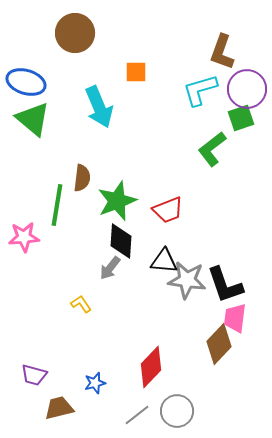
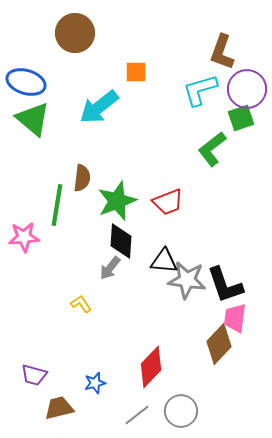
cyan arrow: rotated 75 degrees clockwise
red trapezoid: moved 8 px up
gray circle: moved 4 px right
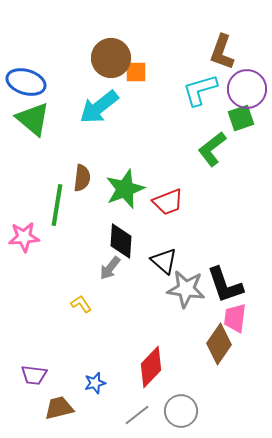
brown circle: moved 36 px right, 25 px down
green star: moved 8 px right, 12 px up
black triangle: rotated 36 degrees clockwise
gray star: moved 1 px left, 9 px down
brown diamond: rotated 9 degrees counterclockwise
purple trapezoid: rotated 8 degrees counterclockwise
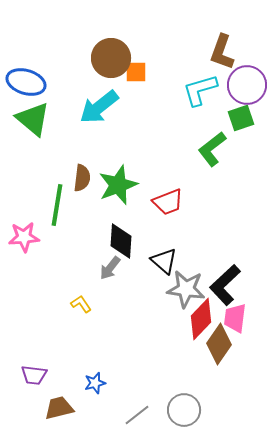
purple circle: moved 4 px up
green star: moved 7 px left, 4 px up
black L-shape: rotated 66 degrees clockwise
red diamond: moved 50 px right, 48 px up
gray circle: moved 3 px right, 1 px up
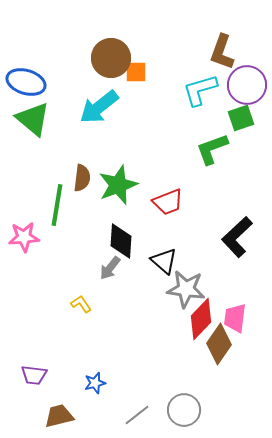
green L-shape: rotated 18 degrees clockwise
black L-shape: moved 12 px right, 48 px up
brown trapezoid: moved 8 px down
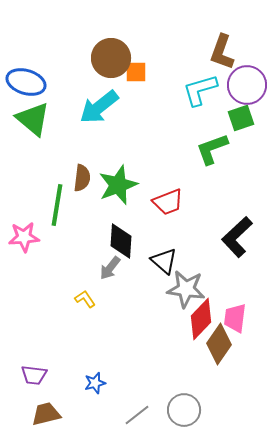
yellow L-shape: moved 4 px right, 5 px up
brown trapezoid: moved 13 px left, 2 px up
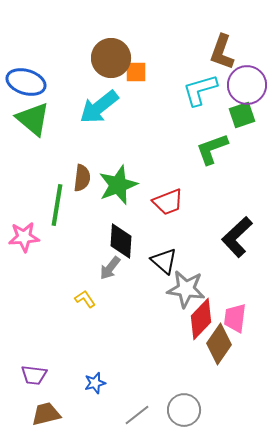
green square: moved 1 px right, 3 px up
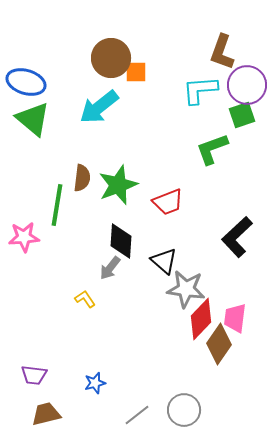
cyan L-shape: rotated 12 degrees clockwise
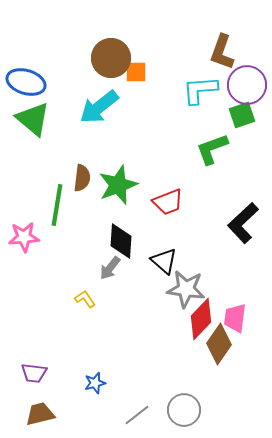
black L-shape: moved 6 px right, 14 px up
purple trapezoid: moved 2 px up
brown trapezoid: moved 6 px left
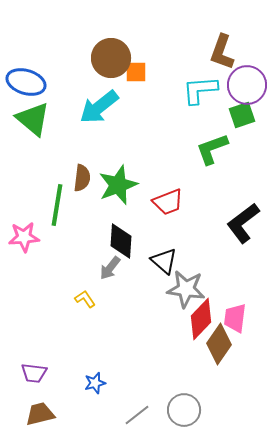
black L-shape: rotated 6 degrees clockwise
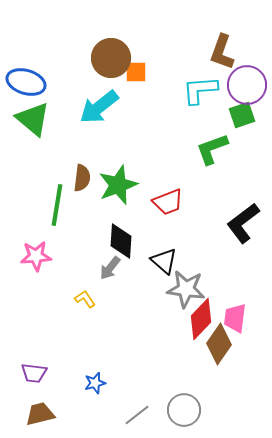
pink star: moved 12 px right, 19 px down
